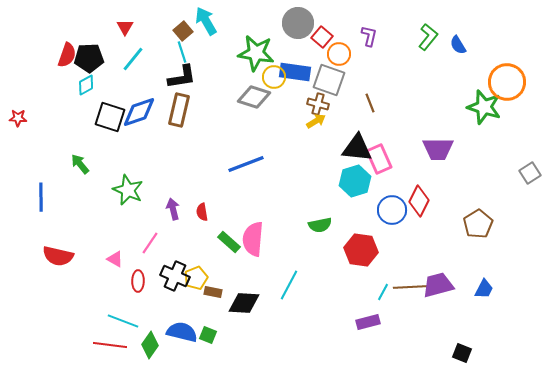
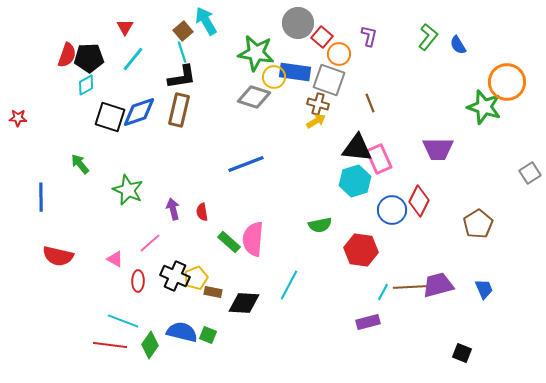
pink line at (150, 243): rotated 15 degrees clockwise
blue trapezoid at (484, 289): rotated 50 degrees counterclockwise
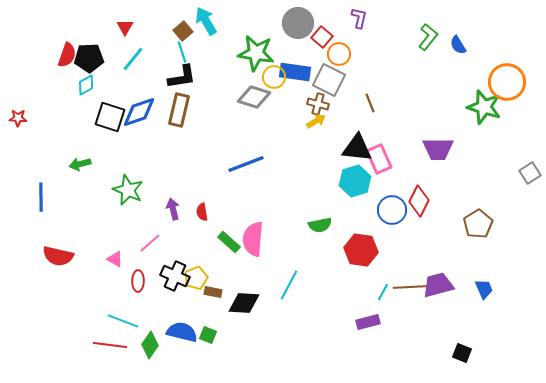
purple L-shape at (369, 36): moved 10 px left, 18 px up
gray square at (329, 80): rotated 8 degrees clockwise
green arrow at (80, 164): rotated 65 degrees counterclockwise
